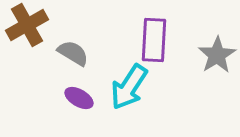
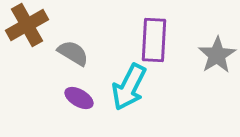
cyan arrow: rotated 6 degrees counterclockwise
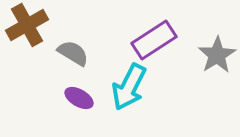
purple rectangle: rotated 54 degrees clockwise
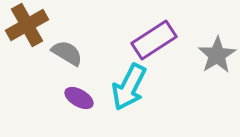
gray semicircle: moved 6 px left
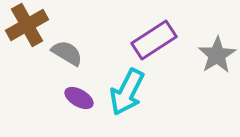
cyan arrow: moved 2 px left, 5 px down
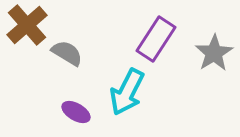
brown cross: rotated 12 degrees counterclockwise
purple rectangle: moved 2 px right, 1 px up; rotated 24 degrees counterclockwise
gray star: moved 3 px left, 2 px up
purple ellipse: moved 3 px left, 14 px down
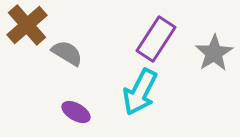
cyan arrow: moved 13 px right
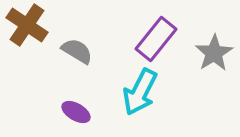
brown cross: rotated 15 degrees counterclockwise
purple rectangle: rotated 6 degrees clockwise
gray semicircle: moved 10 px right, 2 px up
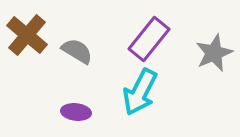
brown cross: moved 10 px down; rotated 6 degrees clockwise
purple rectangle: moved 7 px left
gray star: rotated 9 degrees clockwise
purple ellipse: rotated 24 degrees counterclockwise
